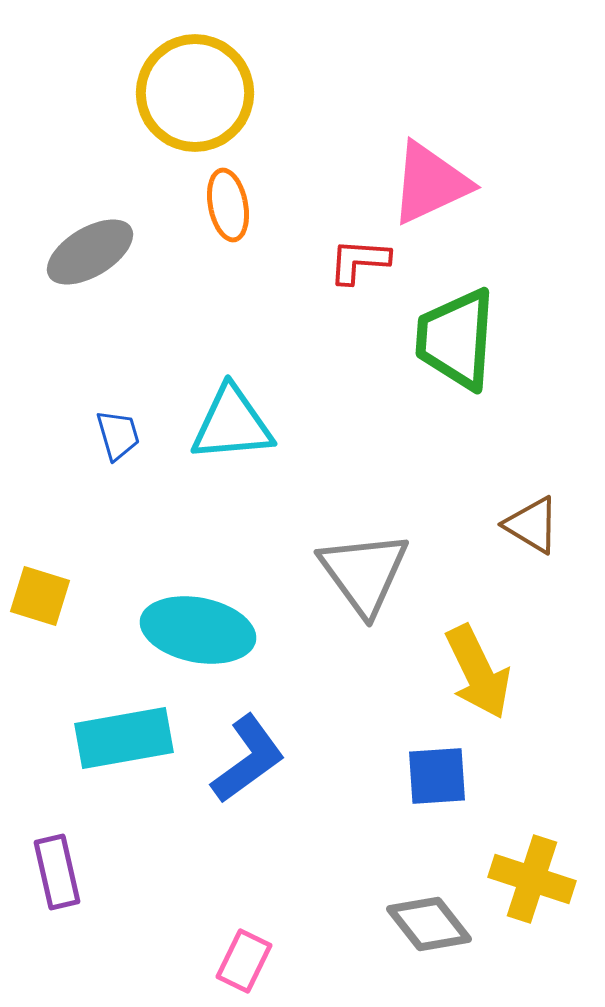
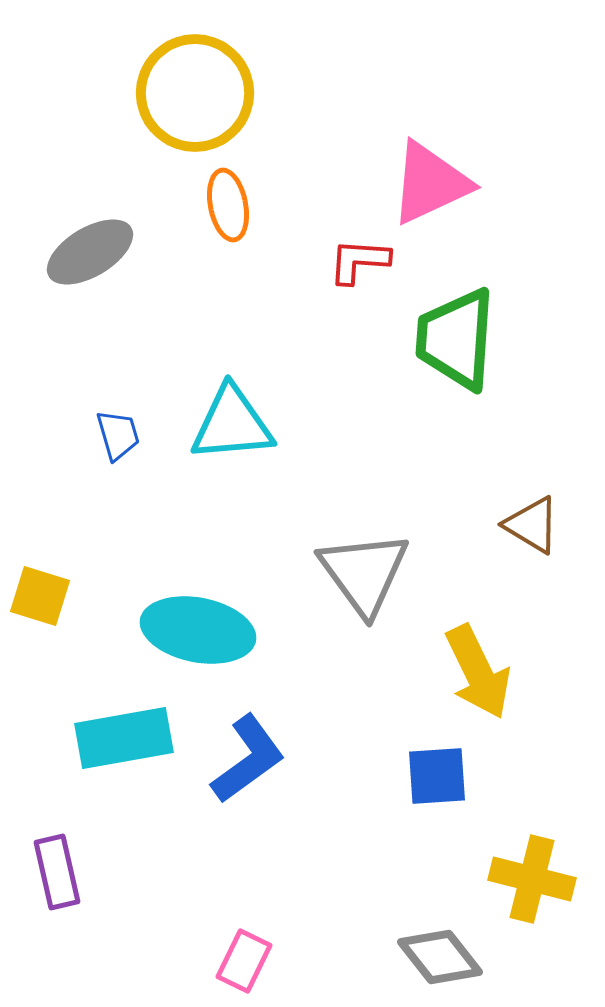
yellow cross: rotated 4 degrees counterclockwise
gray diamond: moved 11 px right, 33 px down
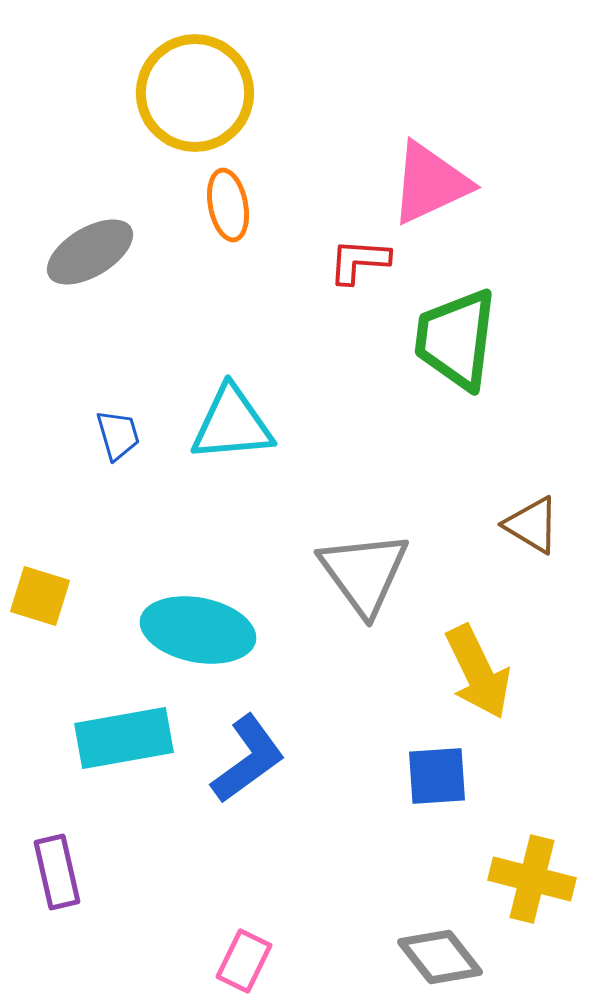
green trapezoid: rotated 3 degrees clockwise
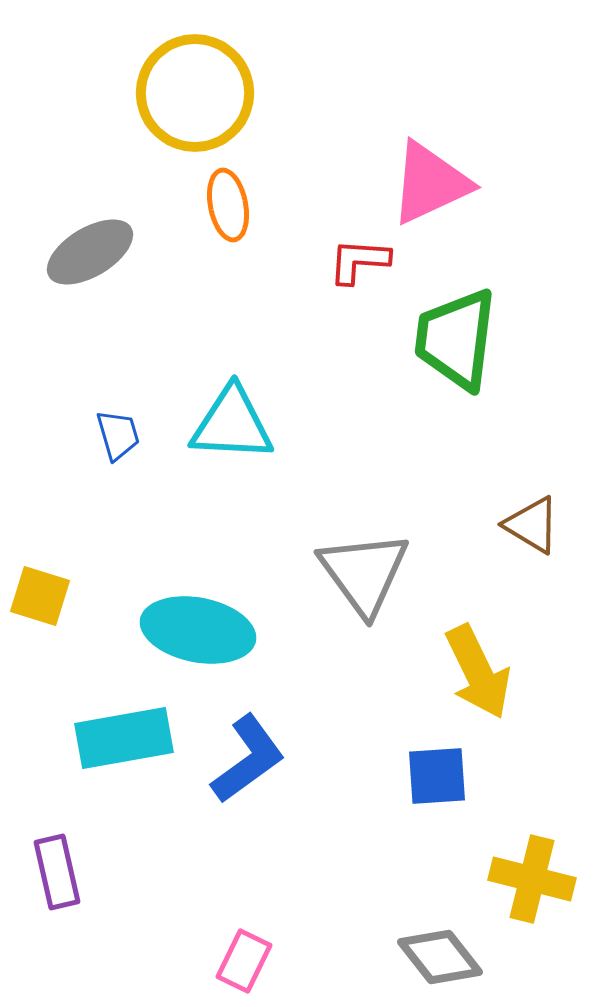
cyan triangle: rotated 8 degrees clockwise
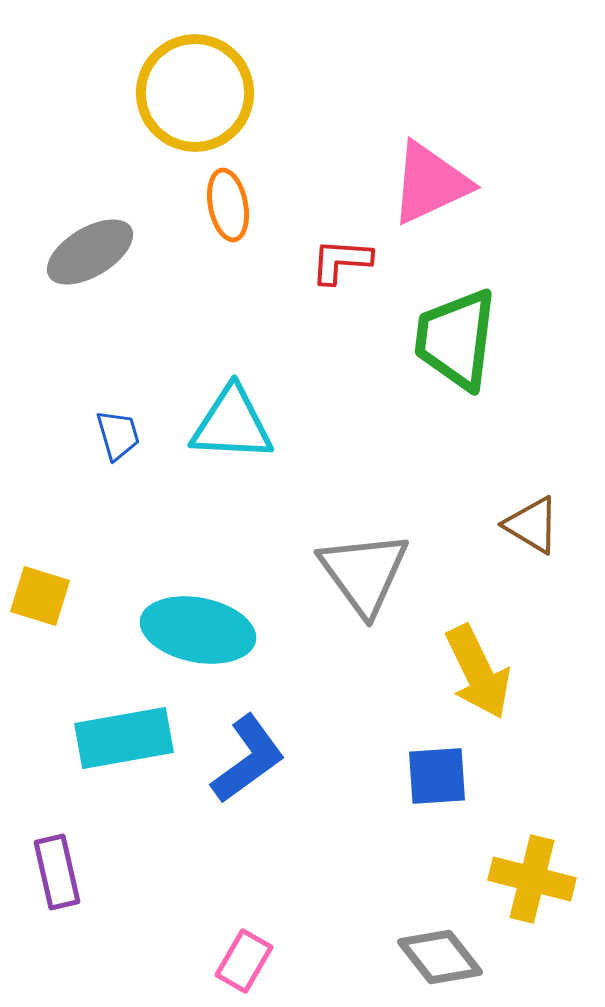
red L-shape: moved 18 px left
pink rectangle: rotated 4 degrees clockwise
